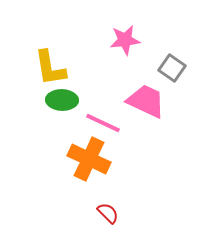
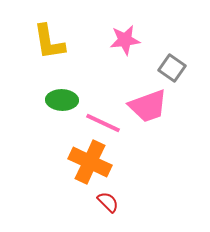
yellow L-shape: moved 1 px left, 26 px up
pink trapezoid: moved 2 px right, 5 px down; rotated 135 degrees clockwise
orange cross: moved 1 px right, 3 px down
red semicircle: moved 11 px up
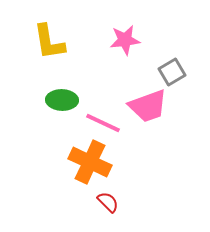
gray square: moved 4 px down; rotated 24 degrees clockwise
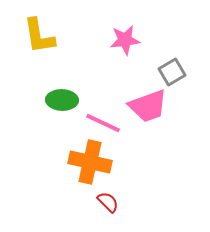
yellow L-shape: moved 10 px left, 6 px up
orange cross: rotated 12 degrees counterclockwise
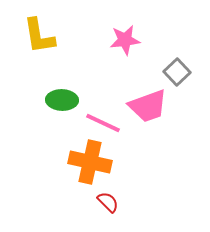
gray square: moved 5 px right; rotated 12 degrees counterclockwise
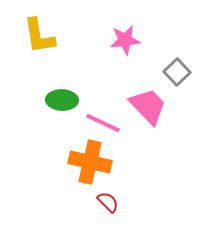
pink trapezoid: rotated 114 degrees counterclockwise
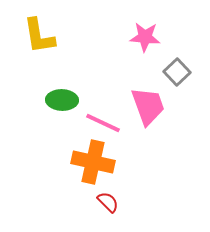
pink star: moved 20 px right, 3 px up; rotated 12 degrees clockwise
pink trapezoid: rotated 24 degrees clockwise
orange cross: moved 3 px right
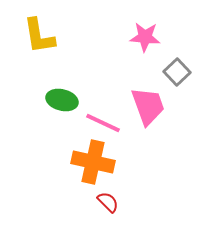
green ellipse: rotated 12 degrees clockwise
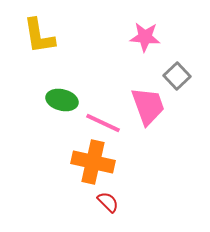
gray square: moved 4 px down
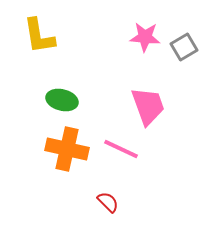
gray square: moved 7 px right, 29 px up; rotated 12 degrees clockwise
pink line: moved 18 px right, 26 px down
orange cross: moved 26 px left, 13 px up
